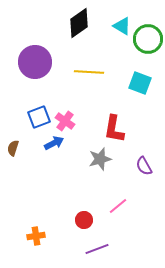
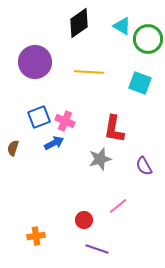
pink cross: rotated 12 degrees counterclockwise
purple line: rotated 40 degrees clockwise
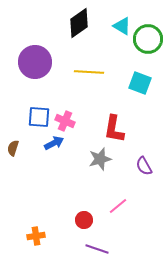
blue square: rotated 25 degrees clockwise
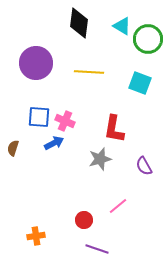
black diamond: rotated 48 degrees counterclockwise
purple circle: moved 1 px right, 1 px down
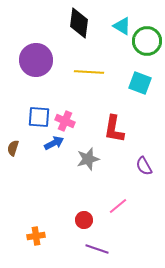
green circle: moved 1 px left, 2 px down
purple circle: moved 3 px up
gray star: moved 12 px left
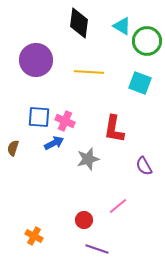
orange cross: moved 2 px left; rotated 36 degrees clockwise
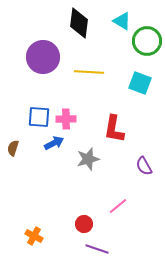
cyan triangle: moved 5 px up
purple circle: moved 7 px right, 3 px up
pink cross: moved 1 px right, 2 px up; rotated 24 degrees counterclockwise
red circle: moved 4 px down
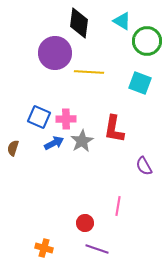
purple circle: moved 12 px right, 4 px up
blue square: rotated 20 degrees clockwise
gray star: moved 6 px left, 18 px up; rotated 15 degrees counterclockwise
pink line: rotated 42 degrees counterclockwise
red circle: moved 1 px right, 1 px up
orange cross: moved 10 px right, 12 px down; rotated 12 degrees counterclockwise
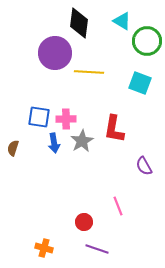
blue square: rotated 15 degrees counterclockwise
blue arrow: rotated 108 degrees clockwise
pink line: rotated 30 degrees counterclockwise
red circle: moved 1 px left, 1 px up
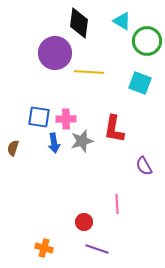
gray star: rotated 15 degrees clockwise
pink line: moved 1 px left, 2 px up; rotated 18 degrees clockwise
